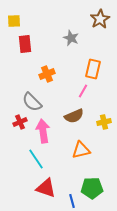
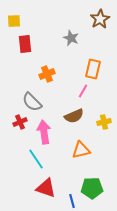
pink arrow: moved 1 px right, 1 px down
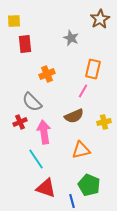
green pentagon: moved 3 px left, 3 px up; rotated 25 degrees clockwise
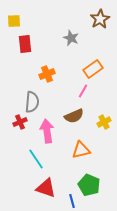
orange rectangle: rotated 42 degrees clockwise
gray semicircle: rotated 130 degrees counterclockwise
yellow cross: rotated 16 degrees counterclockwise
pink arrow: moved 3 px right, 1 px up
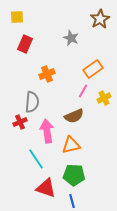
yellow square: moved 3 px right, 4 px up
red rectangle: rotated 30 degrees clockwise
yellow cross: moved 24 px up
orange triangle: moved 10 px left, 5 px up
green pentagon: moved 15 px left, 10 px up; rotated 20 degrees counterclockwise
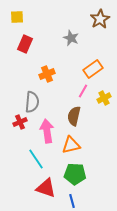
brown semicircle: rotated 126 degrees clockwise
green pentagon: moved 1 px right, 1 px up
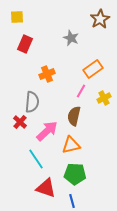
pink line: moved 2 px left
red cross: rotated 24 degrees counterclockwise
pink arrow: rotated 55 degrees clockwise
